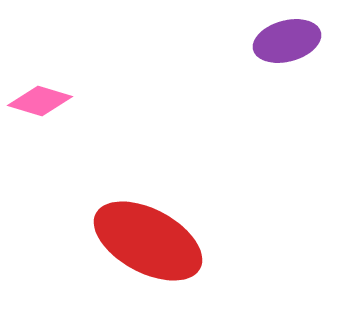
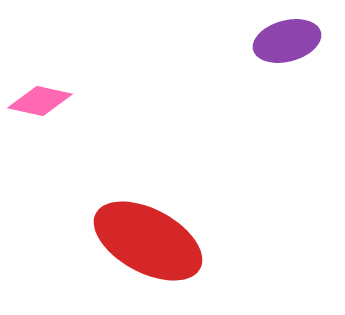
pink diamond: rotated 4 degrees counterclockwise
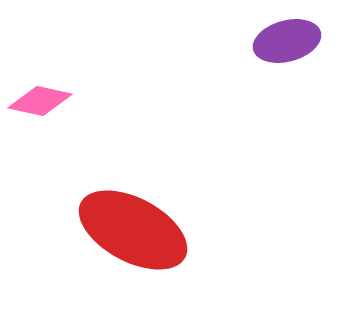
red ellipse: moved 15 px left, 11 px up
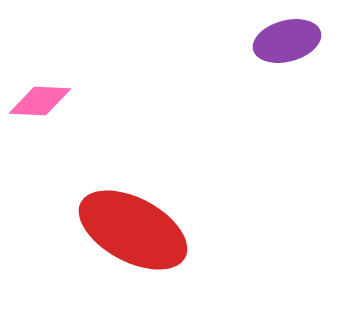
pink diamond: rotated 10 degrees counterclockwise
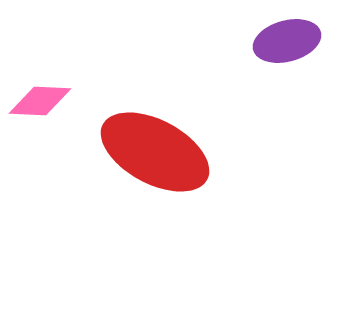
red ellipse: moved 22 px right, 78 px up
